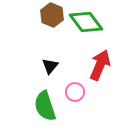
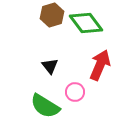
brown hexagon: rotated 20 degrees clockwise
green diamond: moved 1 px down
black triangle: rotated 18 degrees counterclockwise
green semicircle: rotated 40 degrees counterclockwise
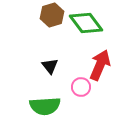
pink circle: moved 6 px right, 5 px up
green semicircle: rotated 36 degrees counterclockwise
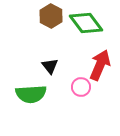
brown hexagon: moved 1 px left, 1 px down; rotated 15 degrees counterclockwise
green semicircle: moved 14 px left, 12 px up
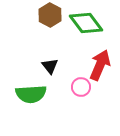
brown hexagon: moved 1 px left, 1 px up
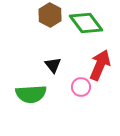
black triangle: moved 3 px right, 1 px up
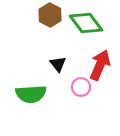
black triangle: moved 5 px right, 1 px up
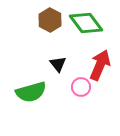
brown hexagon: moved 5 px down
green semicircle: moved 2 px up; rotated 12 degrees counterclockwise
